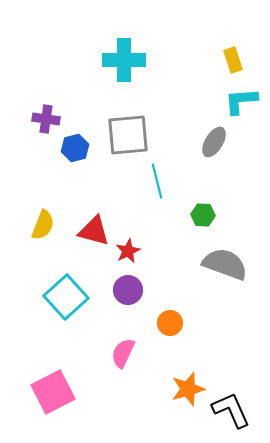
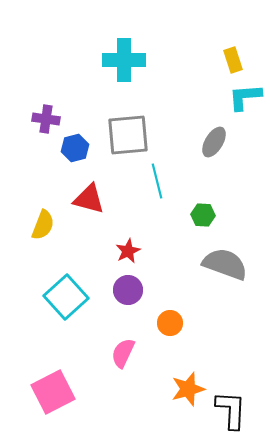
cyan L-shape: moved 4 px right, 4 px up
red triangle: moved 5 px left, 32 px up
black L-shape: rotated 27 degrees clockwise
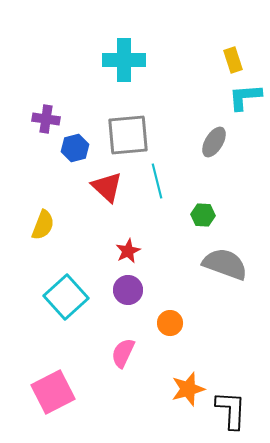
red triangle: moved 18 px right, 12 px up; rotated 28 degrees clockwise
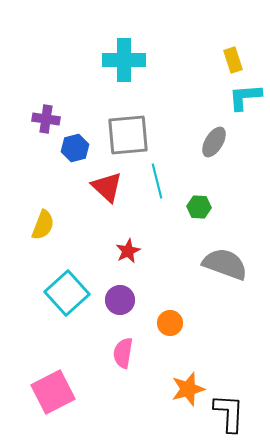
green hexagon: moved 4 px left, 8 px up
purple circle: moved 8 px left, 10 px down
cyan square: moved 1 px right, 4 px up
pink semicircle: rotated 16 degrees counterclockwise
black L-shape: moved 2 px left, 3 px down
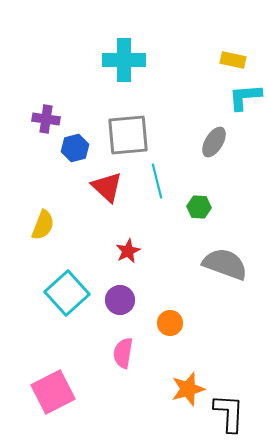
yellow rectangle: rotated 60 degrees counterclockwise
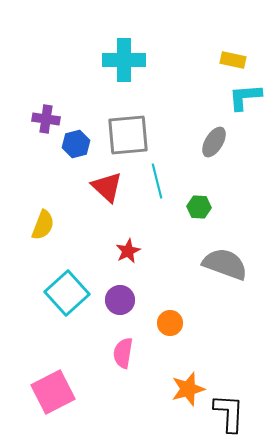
blue hexagon: moved 1 px right, 4 px up
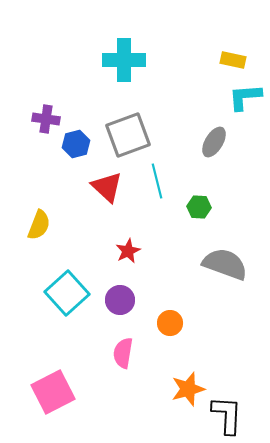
gray square: rotated 15 degrees counterclockwise
yellow semicircle: moved 4 px left
black L-shape: moved 2 px left, 2 px down
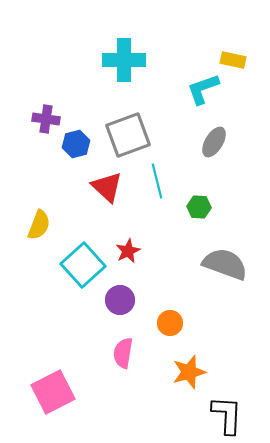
cyan L-shape: moved 42 px left, 8 px up; rotated 15 degrees counterclockwise
cyan square: moved 16 px right, 28 px up
orange star: moved 1 px right, 17 px up
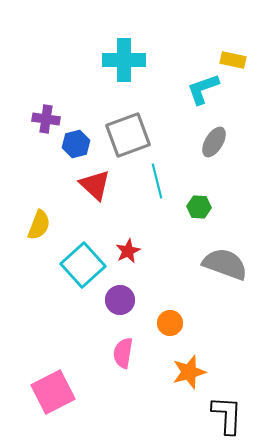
red triangle: moved 12 px left, 2 px up
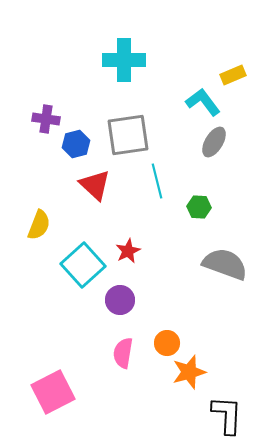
yellow rectangle: moved 15 px down; rotated 35 degrees counterclockwise
cyan L-shape: moved 13 px down; rotated 72 degrees clockwise
gray square: rotated 12 degrees clockwise
orange circle: moved 3 px left, 20 px down
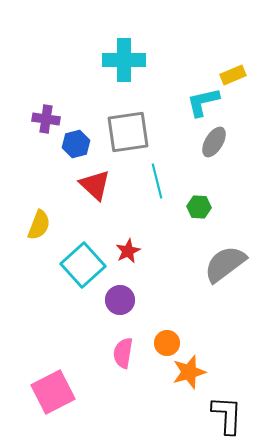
cyan L-shape: rotated 66 degrees counterclockwise
gray square: moved 3 px up
gray semicircle: rotated 57 degrees counterclockwise
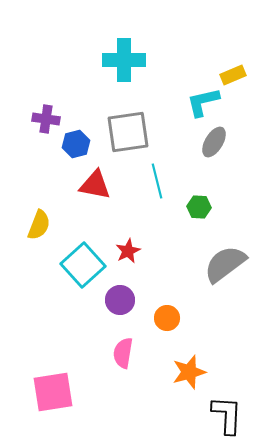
red triangle: rotated 32 degrees counterclockwise
orange circle: moved 25 px up
pink square: rotated 18 degrees clockwise
